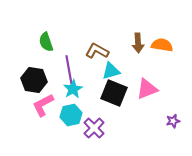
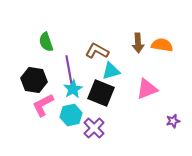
black square: moved 13 px left
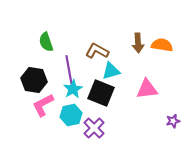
pink triangle: rotated 15 degrees clockwise
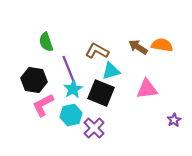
brown arrow: moved 4 px down; rotated 126 degrees clockwise
purple line: rotated 12 degrees counterclockwise
purple star: moved 1 px right, 1 px up; rotated 16 degrees counterclockwise
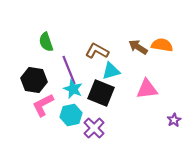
cyan star: rotated 18 degrees counterclockwise
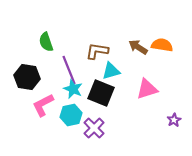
brown L-shape: rotated 20 degrees counterclockwise
black hexagon: moved 7 px left, 3 px up
pink triangle: rotated 10 degrees counterclockwise
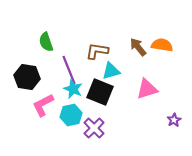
brown arrow: rotated 18 degrees clockwise
black square: moved 1 px left, 1 px up
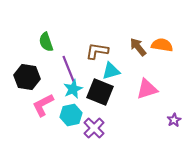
cyan star: rotated 24 degrees clockwise
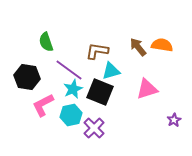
purple line: rotated 32 degrees counterclockwise
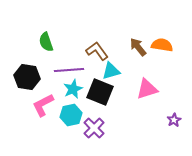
brown L-shape: rotated 45 degrees clockwise
purple line: rotated 40 degrees counterclockwise
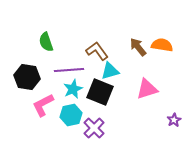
cyan triangle: moved 1 px left
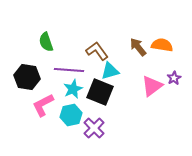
purple line: rotated 8 degrees clockwise
pink triangle: moved 5 px right, 3 px up; rotated 20 degrees counterclockwise
purple star: moved 42 px up
